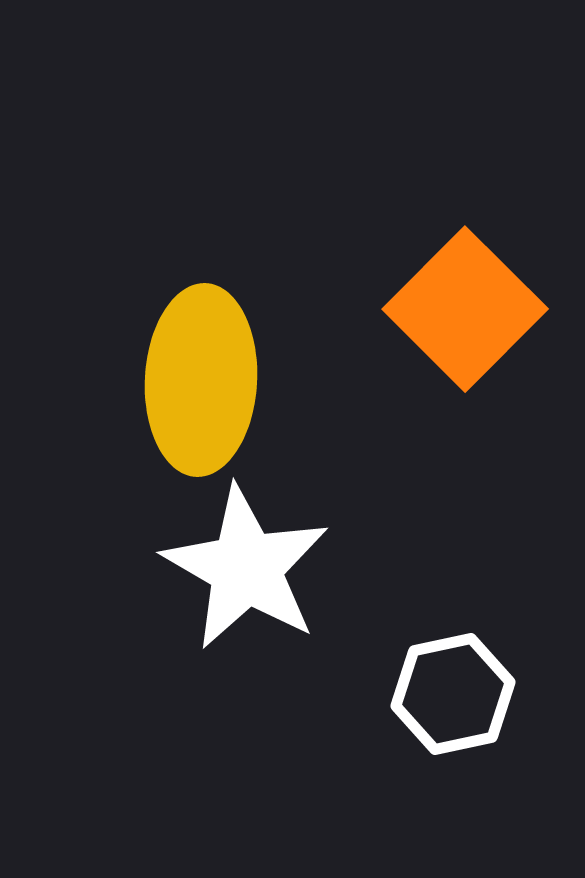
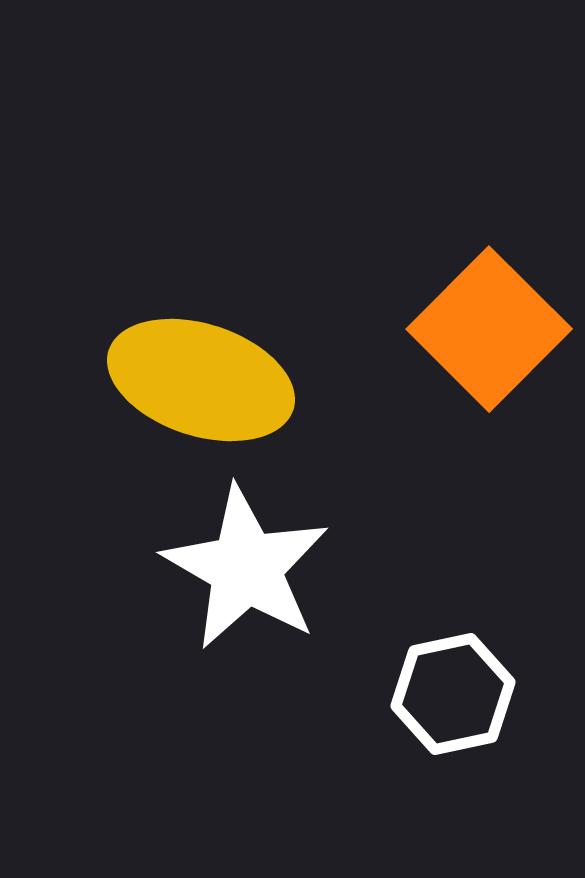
orange square: moved 24 px right, 20 px down
yellow ellipse: rotated 75 degrees counterclockwise
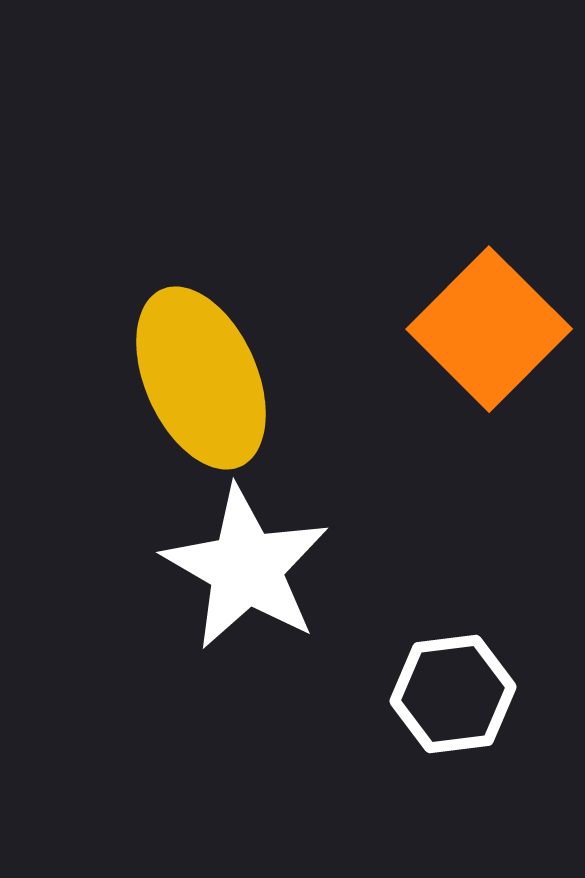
yellow ellipse: moved 2 px up; rotated 48 degrees clockwise
white hexagon: rotated 5 degrees clockwise
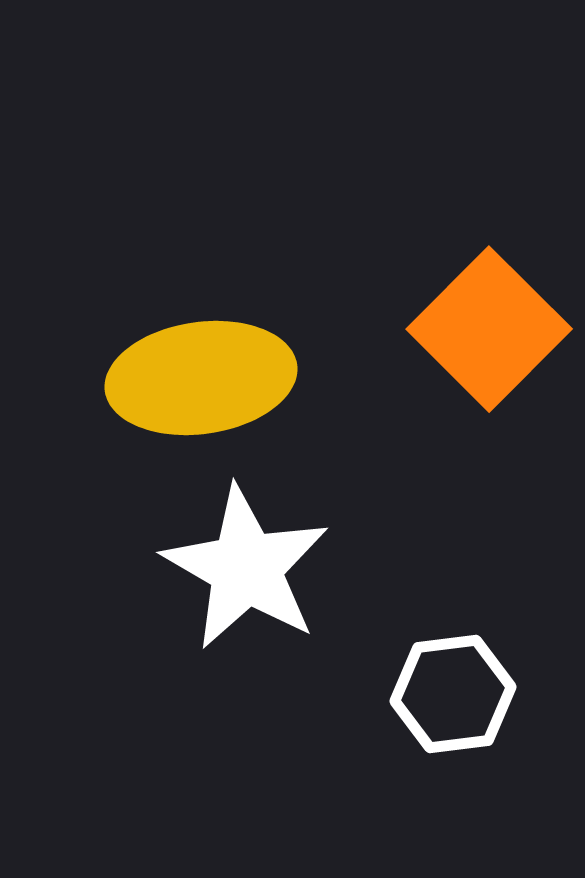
yellow ellipse: rotated 74 degrees counterclockwise
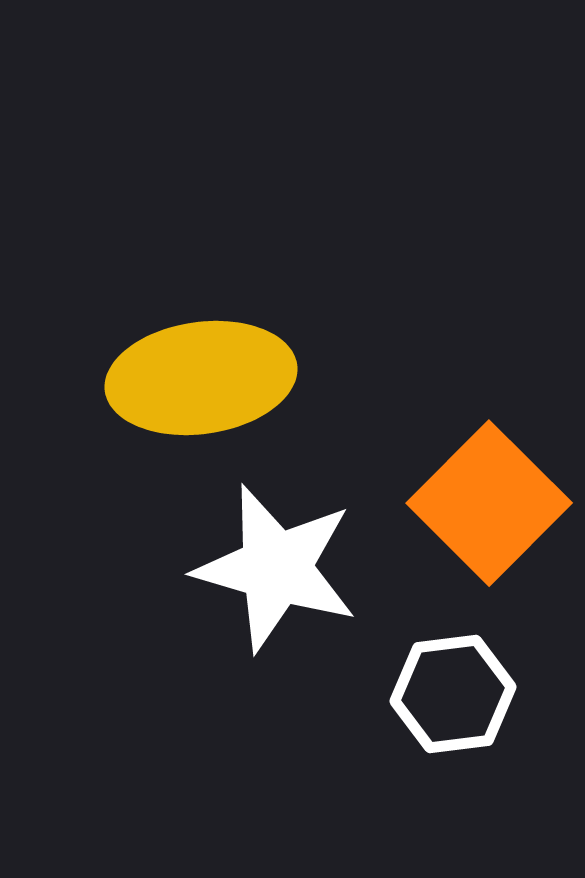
orange square: moved 174 px down
white star: moved 30 px right; rotated 14 degrees counterclockwise
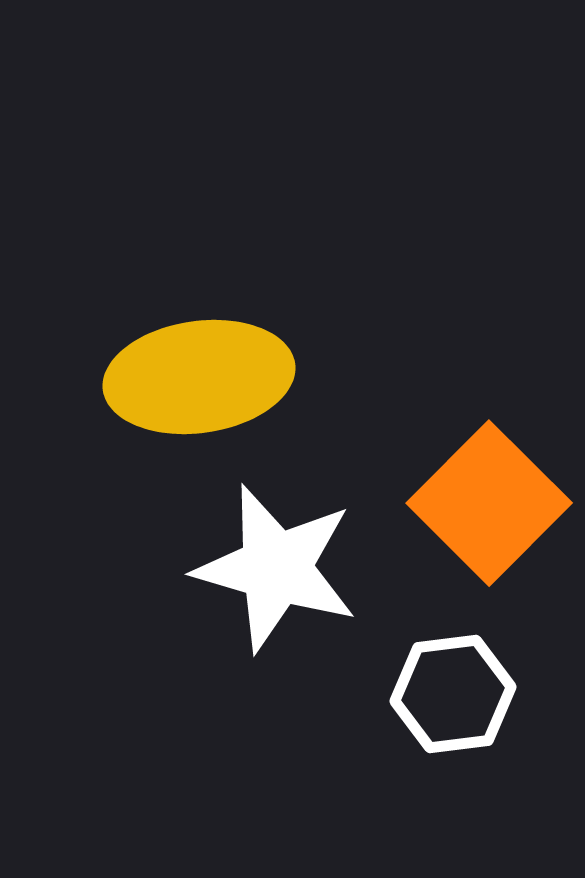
yellow ellipse: moved 2 px left, 1 px up
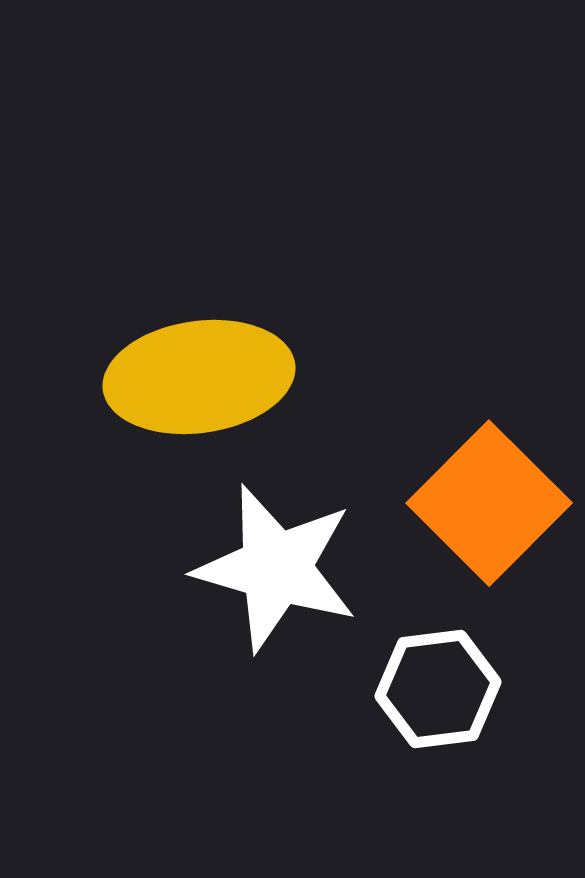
white hexagon: moved 15 px left, 5 px up
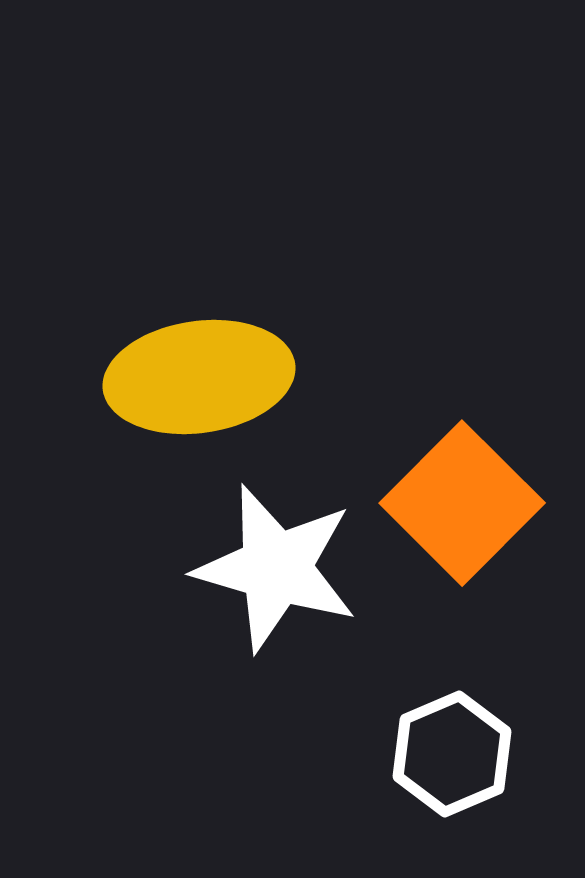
orange square: moved 27 px left
white hexagon: moved 14 px right, 65 px down; rotated 16 degrees counterclockwise
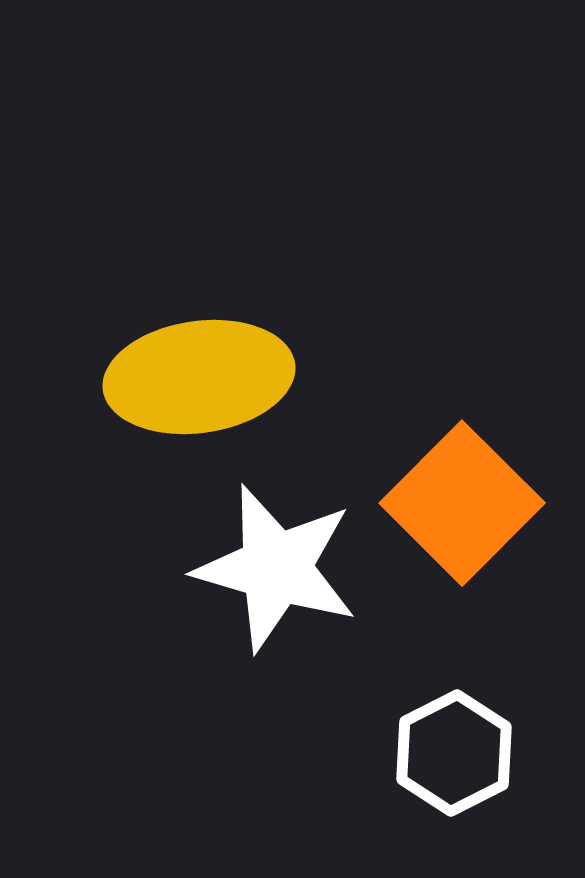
white hexagon: moved 2 px right, 1 px up; rotated 4 degrees counterclockwise
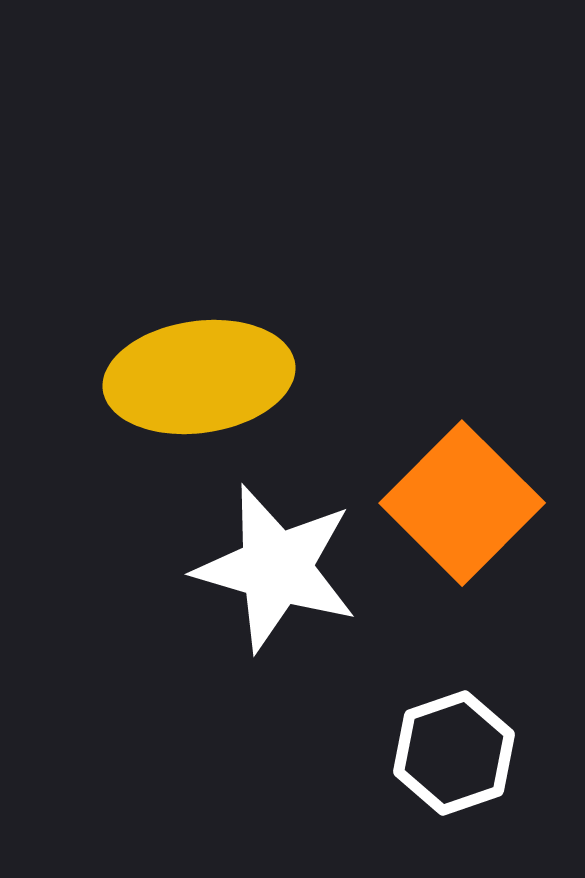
white hexagon: rotated 8 degrees clockwise
